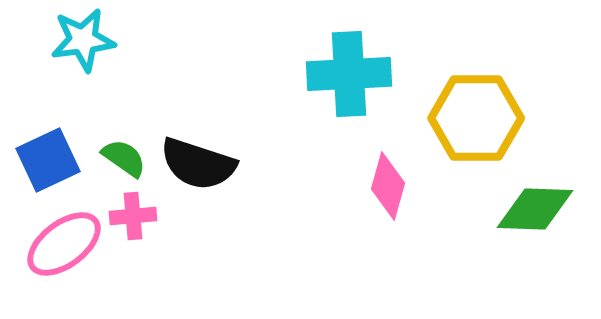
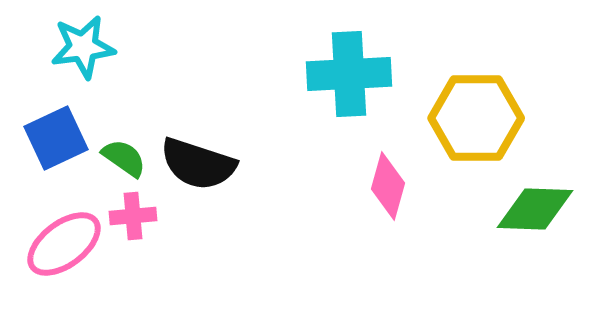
cyan star: moved 7 px down
blue square: moved 8 px right, 22 px up
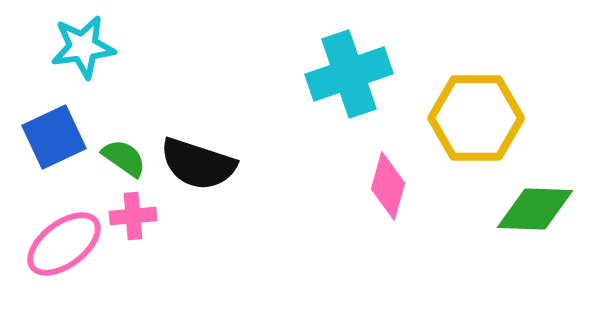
cyan cross: rotated 16 degrees counterclockwise
blue square: moved 2 px left, 1 px up
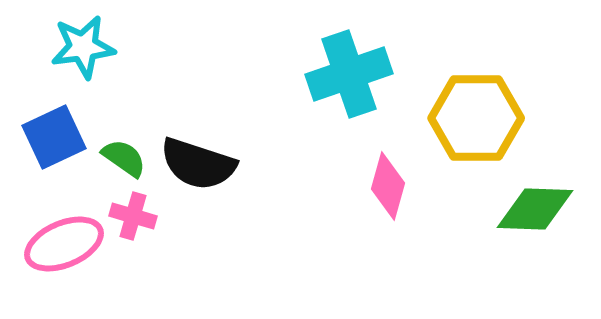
pink cross: rotated 21 degrees clockwise
pink ellipse: rotated 14 degrees clockwise
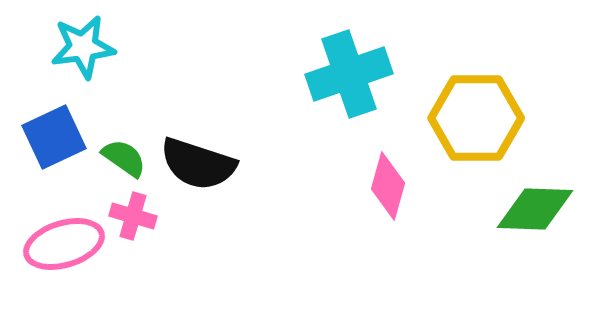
pink ellipse: rotated 6 degrees clockwise
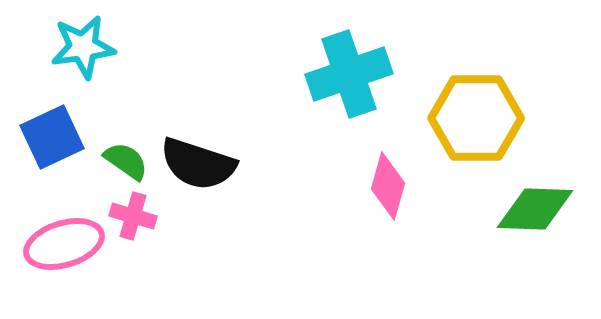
blue square: moved 2 px left
green semicircle: moved 2 px right, 3 px down
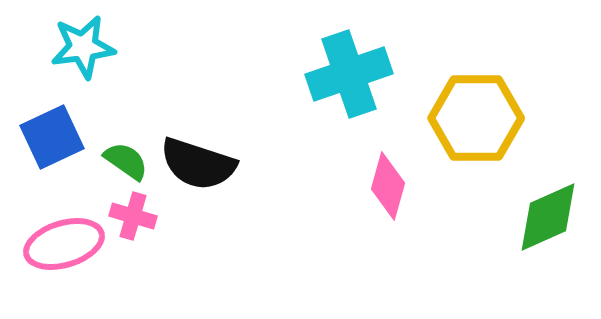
green diamond: moved 13 px right, 8 px down; rotated 26 degrees counterclockwise
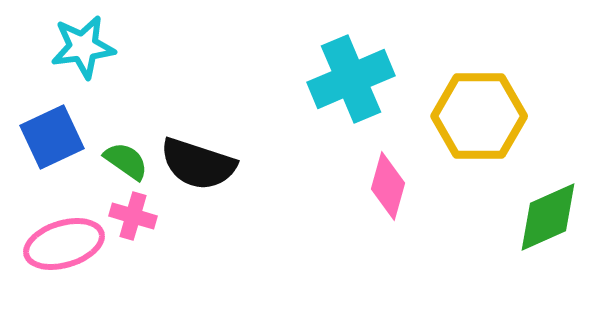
cyan cross: moved 2 px right, 5 px down; rotated 4 degrees counterclockwise
yellow hexagon: moved 3 px right, 2 px up
